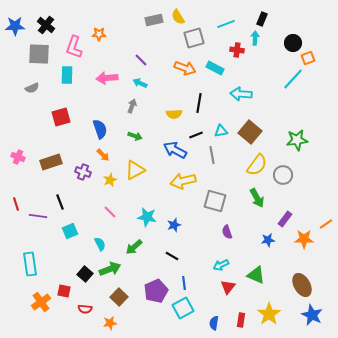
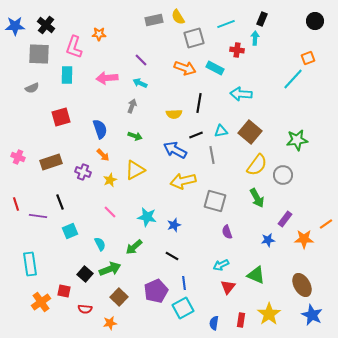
black circle at (293, 43): moved 22 px right, 22 px up
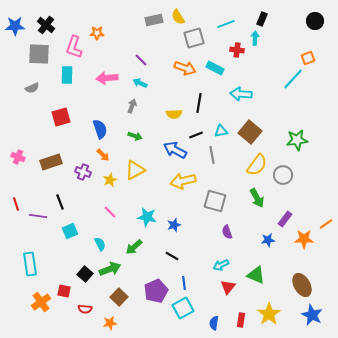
orange star at (99, 34): moved 2 px left, 1 px up
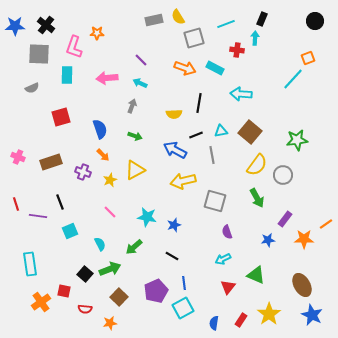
cyan arrow at (221, 265): moved 2 px right, 6 px up
red rectangle at (241, 320): rotated 24 degrees clockwise
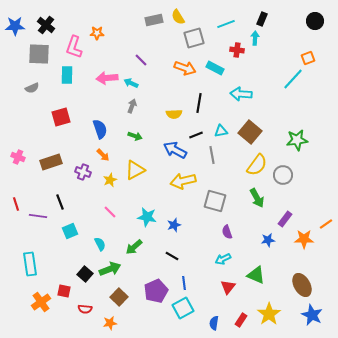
cyan arrow at (140, 83): moved 9 px left
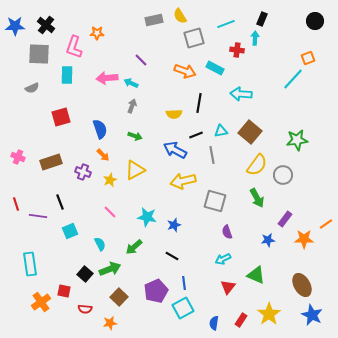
yellow semicircle at (178, 17): moved 2 px right, 1 px up
orange arrow at (185, 68): moved 3 px down
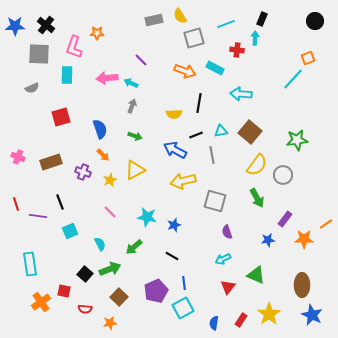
brown ellipse at (302, 285): rotated 30 degrees clockwise
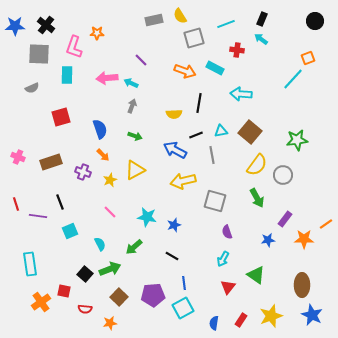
cyan arrow at (255, 38): moved 6 px right, 1 px down; rotated 56 degrees counterclockwise
cyan arrow at (223, 259): rotated 35 degrees counterclockwise
green triangle at (256, 275): rotated 12 degrees clockwise
purple pentagon at (156, 291): moved 3 px left, 4 px down; rotated 20 degrees clockwise
yellow star at (269, 314): moved 2 px right, 2 px down; rotated 15 degrees clockwise
